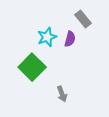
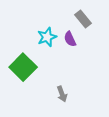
purple semicircle: rotated 140 degrees clockwise
green square: moved 9 px left
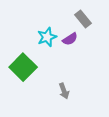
purple semicircle: rotated 98 degrees counterclockwise
gray arrow: moved 2 px right, 3 px up
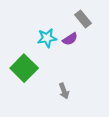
cyan star: moved 1 px down; rotated 12 degrees clockwise
green square: moved 1 px right, 1 px down
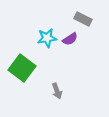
gray rectangle: rotated 24 degrees counterclockwise
green square: moved 2 px left; rotated 8 degrees counterclockwise
gray arrow: moved 7 px left
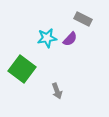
purple semicircle: rotated 14 degrees counterclockwise
green square: moved 1 px down
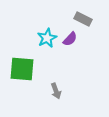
cyan star: rotated 18 degrees counterclockwise
green square: rotated 32 degrees counterclockwise
gray arrow: moved 1 px left
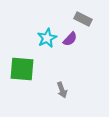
gray arrow: moved 6 px right, 1 px up
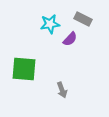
cyan star: moved 3 px right, 14 px up; rotated 18 degrees clockwise
green square: moved 2 px right
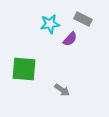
gray arrow: rotated 35 degrees counterclockwise
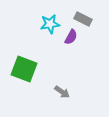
purple semicircle: moved 1 px right, 2 px up; rotated 14 degrees counterclockwise
green square: rotated 16 degrees clockwise
gray arrow: moved 2 px down
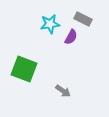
gray arrow: moved 1 px right, 1 px up
